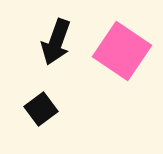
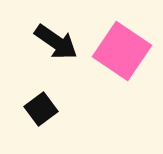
black arrow: rotated 75 degrees counterclockwise
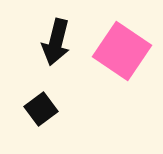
black arrow: rotated 69 degrees clockwise
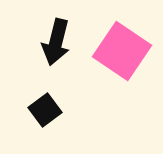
black square: moved 4 px right, 1 px down
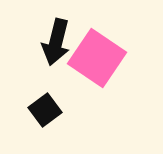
pink square: moved 25 px left, 7 px down
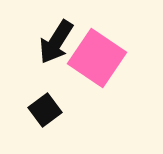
black arrow: rotated 18 degrees clockwise
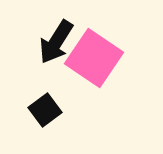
pink square: moved 3 px left
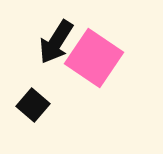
black square: moved 12 px left, 5 px up; rotated 12 degrees counterclockwise
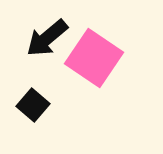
black arrow: moved 9 px left, 4 px up; rotated 18 degrees clockwise
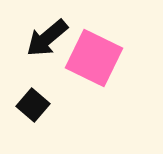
pink square: rotated 8 degrees counterclockwise
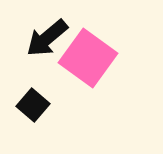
pink square: moved 6 px left; rotated 10 degrees clockwise
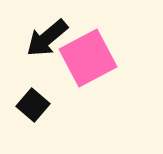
pink square: rotated 26 degrees clockwise
